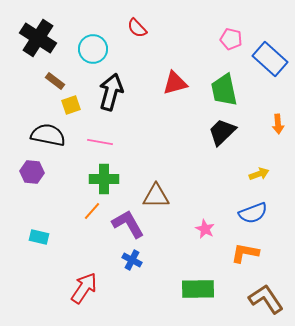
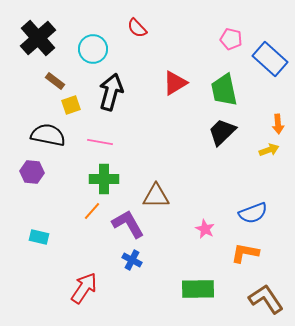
black cross: rotated 15 degrees clockwise
red triangle: rotated 16 degrees counterclockwise
yellow arrow: moved 10 px right, 24 px up
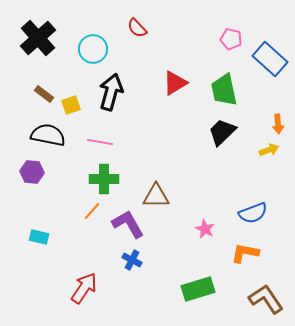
brown rectangle: moved 11 px left, 13 px down
green rectangle: rotated 16 degrees counterclockwise
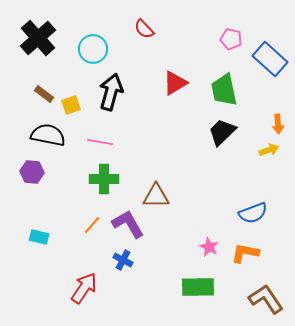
red semicircle: moved 7 px right, 1 px down
orange line: moved 14 px down
pink star: moved 4 px right, 18 px down
blue cross: moved 9 px left
green rectangle: moved 2 px up; rotated 16 degrees clockwise
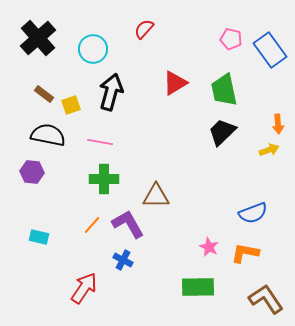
red semicircle: rotated 85 degrees clockwise
blue rectangle: moved 9 px up; rotated 12 degrees clockwise
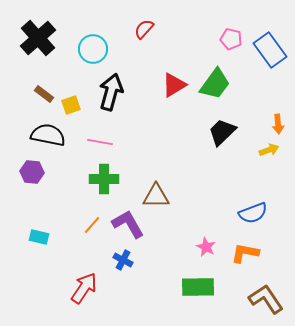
red triangle: moved 1 px left, 2 px down
green trapezoid: moved 9 px left, 6 px up; rotated 132 degrees counterclockwise
pink star: moved 3 px left
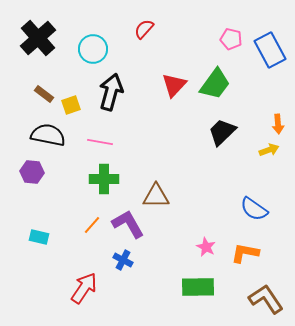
blue rectangle: rotated 8 degrees clockwise
red triangle: rotated 16 degrees counterclockwise
blue semicircle: moved 1 px right, 4 px up; rotated 56 degrees clockwise
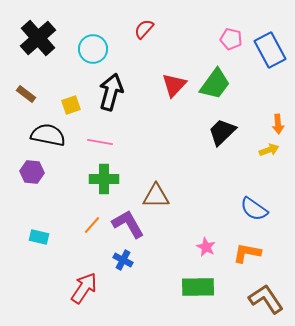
brown rectangle: moved 18 px left
orange L-shape: moved 2 px right
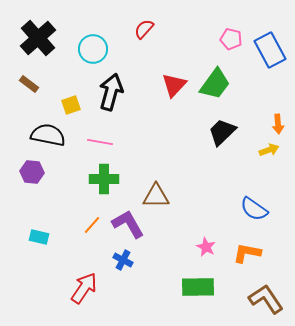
brown rectangle: moved 3 px right, 10 px up
